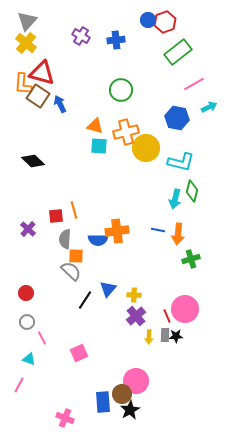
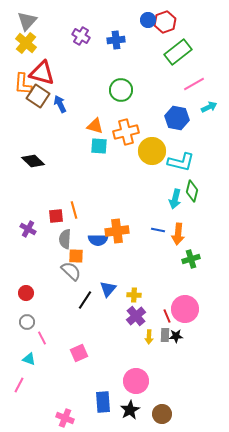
yellow circle at (146, 148): moved 6 px right, 3 px down
purple cross at (28, 229): rotated 14 degrees counterclockwise
brown circle at (122, 394): moved 40 px right, 20 px down
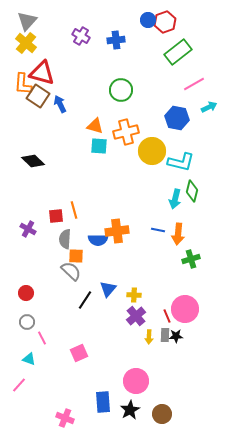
pink line at (19, 385): rotated 14 degrees clockwise
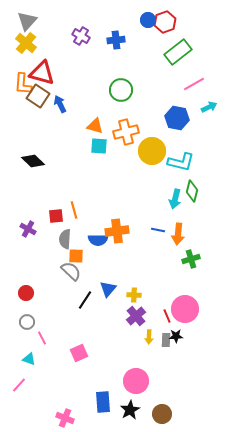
gray rectangle at (165, 335): moved 1 px right, 5 px down
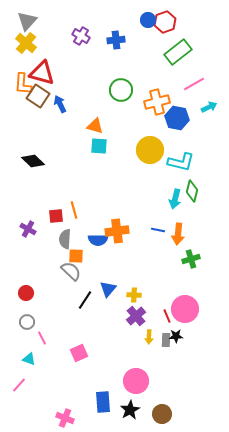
orange cross at (126, 132): moved 31 px right, 30 px up
yellow circle at (152, 151): moved 2 px left, 1 px up
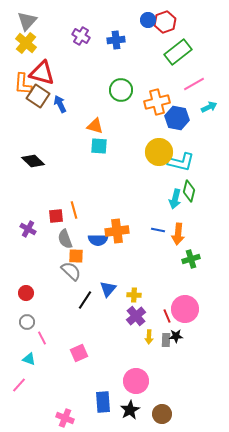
yellow circle at (150, 150): moved 9 px right, 2 px down
green diamond at (192, 191): moved 3 px left
gray semicircle at (65, 239): rotated 24 degrees counterclockwise
